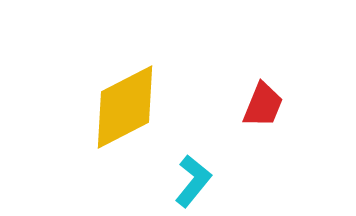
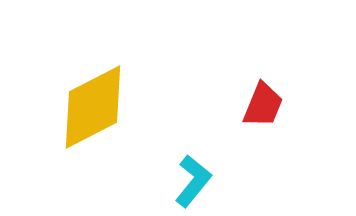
yellow diamond: moved 32 px left
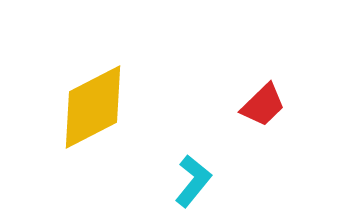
red trapezoid: rotated 24 degrees clockwise
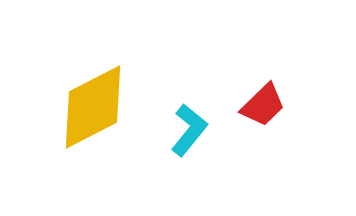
cyan L-shape: moved 4 px left, 51 px up
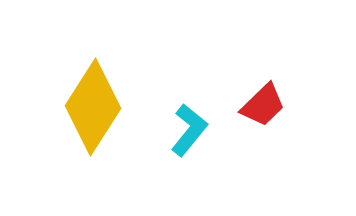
yellow diamond: rotated 30 degrees counterclockwise
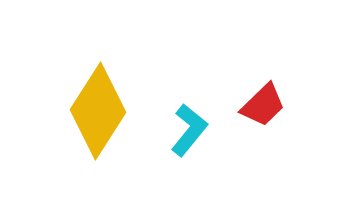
yellow diamond: moved 5 px right, 4 px down
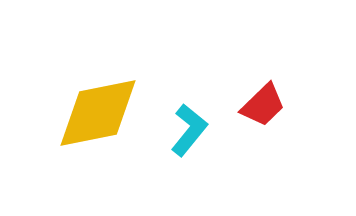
yellow diamond: moved 2 px down; rotated 46 degrees clockwise
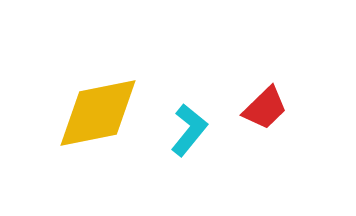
red trapezoid: moved 2 px right, 3 px down
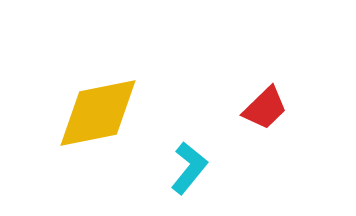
cyan L-shape: moved 38 px down
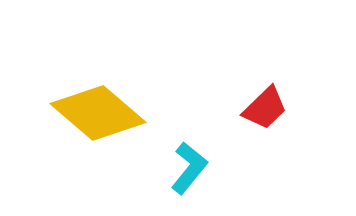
yellow diamond: rotated 52 degrees clockwise
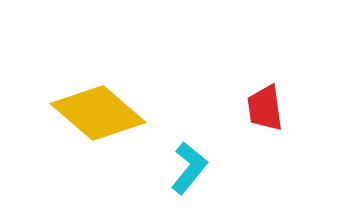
red trapezoid: rotated 126 degrees clockwise
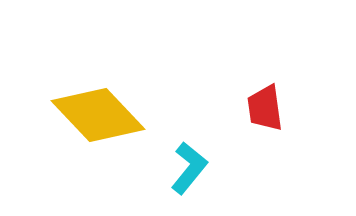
yellow diamond: moved 2 px down; rotated 6 degrees clockwise
